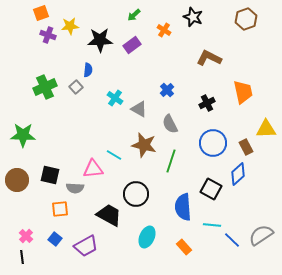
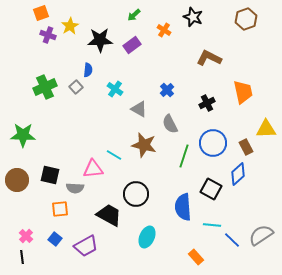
yellow star at (70, 26): rotated 24 degrees counterclockwise
cyan cross at (115, 98): moved 9 px up
green line at (171, 161): moved 13 px right, 5 px up
orange rectangle at (184, 247): moved 12 px right, 10 px down
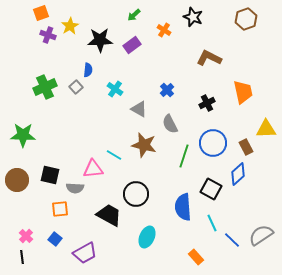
cyan line at (212, 225): moved 2 px up; rotated 60 degrees clockwise
purple trapezoid at (86, 246): moved 1 px left, 7 px down
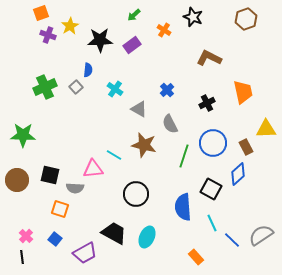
orange square at (60, 209): rotated 24 degrees clockwise
black trapezoid at (109, 215): moved 5 px right, 18 px down
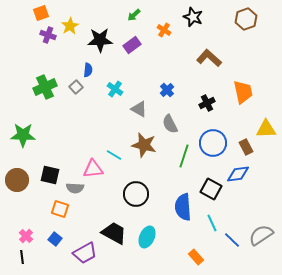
brown L-shape at (209, 58): rotated 15 degrees clockwise
blue diamond at (238, 174): rotated 35 degrees clockwise
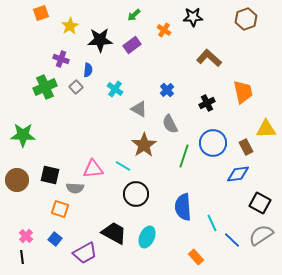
black star at (193, 17): rotated 24 degrees counterclockwise
purple cross at (48, 35): moved 13 px right, 24 px down
brown star at (144, 145): rotated 25 degrees clockwise
cyan line at (114, 155): moved 9 px right, 11 px down
black square at (211, 189): moved 49 px right, 14 px down
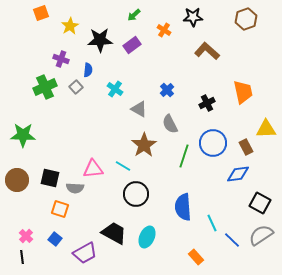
brown L-shape at (209, 58): moved 2 px left, 7 px up
black square at (50, 175): moved 3 px down
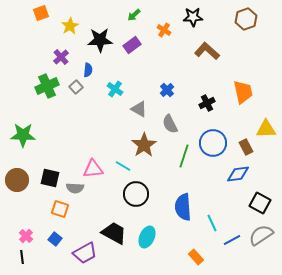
purple cross at (61, 59): moved 2 px up; rotated 28 degrees clockwise
green cross at (45, 87): moved 2 px right, 1 px up
blue line at (232, 240): rotated 72 degrees counterclockwise
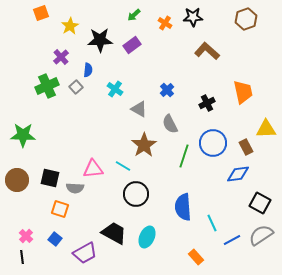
orange cross at (164, 30): moved 1 px right, 7 px up
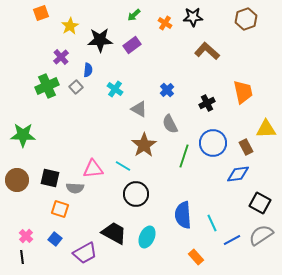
blue semicircle at (183, 207): moved 8 px down
